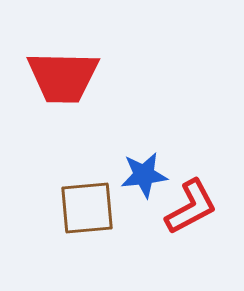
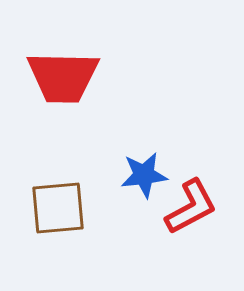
brown square: moved 29 px left
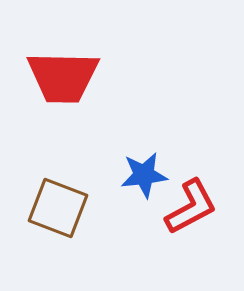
brown square: rotated 26 degrees clockwise
